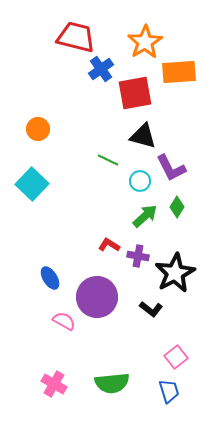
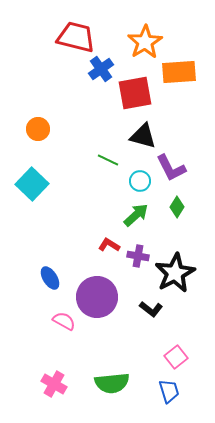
green arrow: moved 9 px left, 1 px up
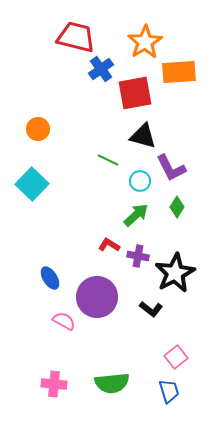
pink cross: rotated 25 degrees counterclockwise
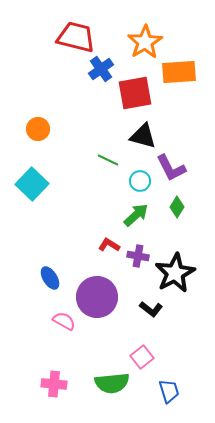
pink square: moved 34 px left
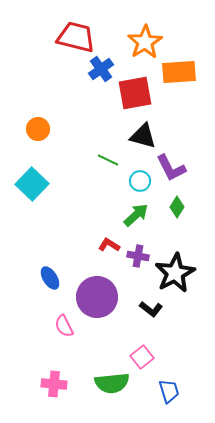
pink semicircle: moved 5 px down; rotated 145 degrees counterclockwise
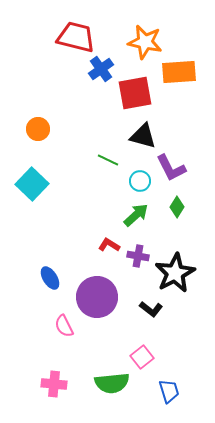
orange star: rotated 28 degrees counterclockwise
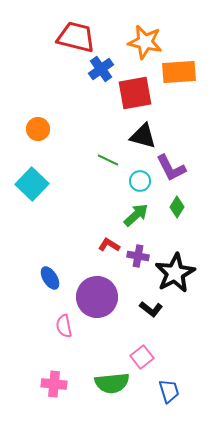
pink semicircle: rotated 15 degrees clockwise
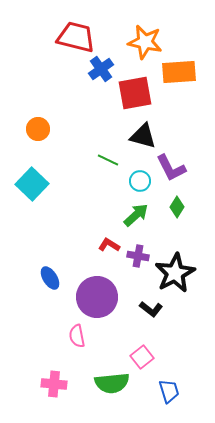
pink semicircle: moved 13 px right, 10 px down
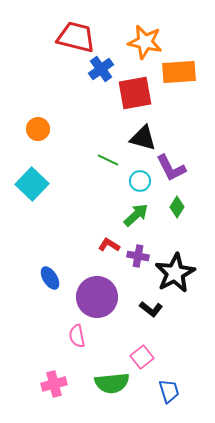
black triangle: moved 2 px down
pink cross: rotated 20 degrees counterclockwise
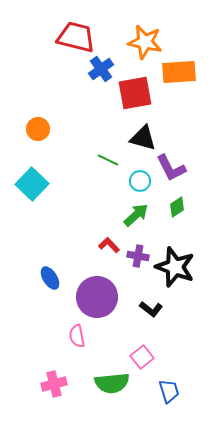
green diamond: rotated 25 degrees clockwise
red L-shape: rotated 15 degrees clockwise
black star: moved 6 px up; rotated 24 degrees counterclockwise
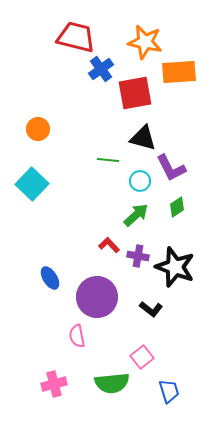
green line: rotated 20 degrees counterclockwise
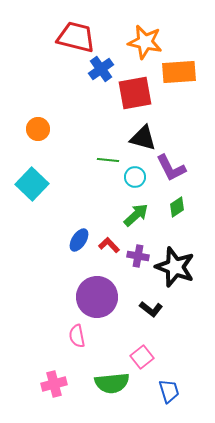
cyan circle: moved 5 px left, 4 px up
blue ellipse: moved 29 px right, 38 px up; rotated 65 degrees clockwise
